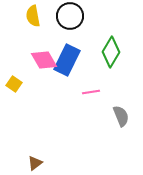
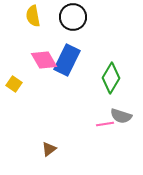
black circle: moved 3 px right, 1 px down
green diamond: moved 26 px down
pink line: moved 14 px right, 32 px down
gray semicircle: rotated 130 degrees clockwise
brown triangle: moved 14 px right, 14 px up
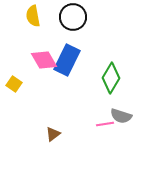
brown triangle: moved 4 px right, 15 px up
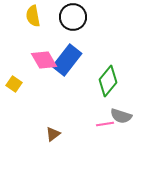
blue rectangle: rotated 12 degrees clockwise
green diamond: moved 3 px left, 3 px down; rotated 8 degrees clockwise
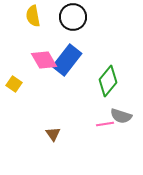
brown triangle: rotated 28 degrees counterclockwise
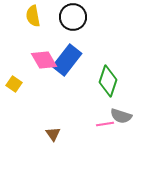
green diamond: rotated 20 degrees counterclockwise
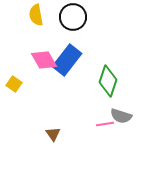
yellow semicircle: moved 3 px right, 1 px up
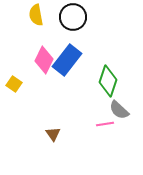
pink diamond: rotated 56 degrees clockwise
gray semicircle: moved 2 px left, 6 px up; rotated 25 degrees clockwise
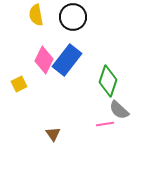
yellow square: moved 5 px right; rotated 28 degrees clockwise
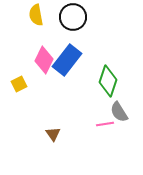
gray semicircle: moved 2 px down; rotated 15 degrees clockwise
